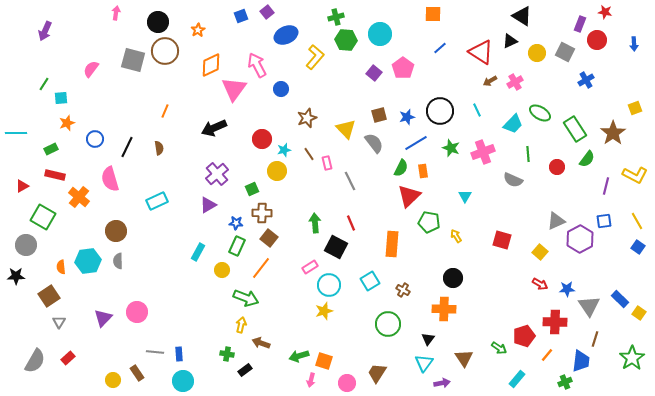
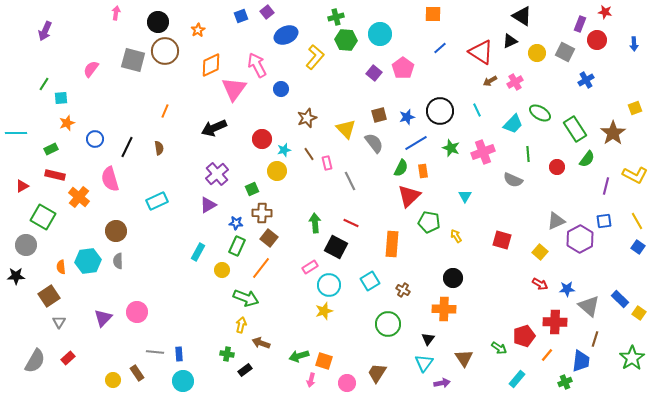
red line at (351, 223): rotated 42 degrees counterclockwise
gray triangle at (589, 306): rotated 15 degrees counterclockwise
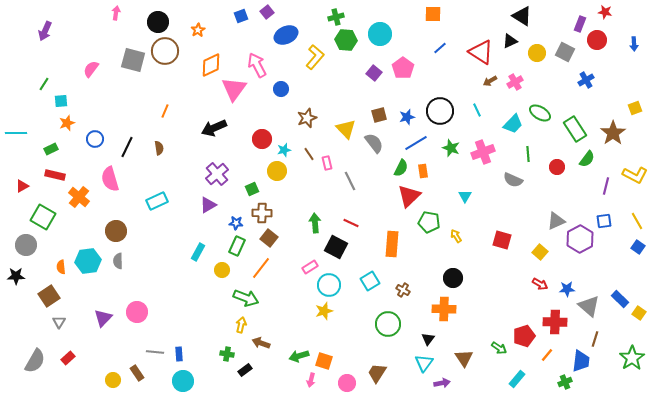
cyan square at (61, 98): moved 3 px down
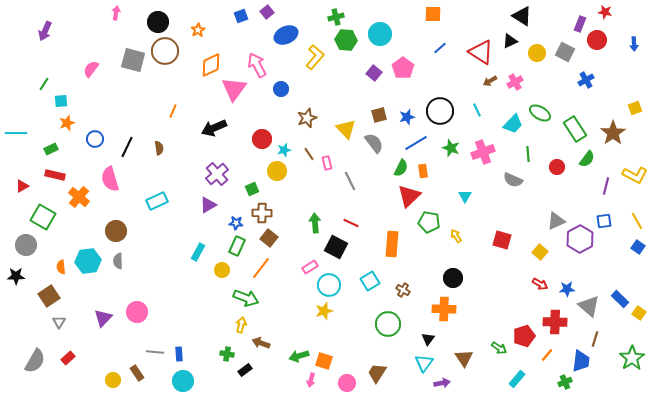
orange line at (165, 111): moved 8 px right
